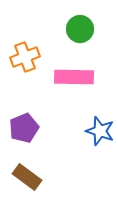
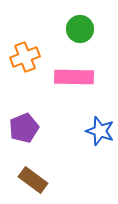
brown rectangle: moved 6 px right, 3 px down
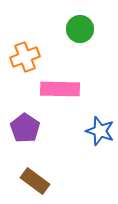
pink rectangle: moved 14 px left, 12 px down
purple pentagon: moved 1 px right; rotated 16 degrees counterclockwise
brown rectangle: moved 2 px right, 1 px down
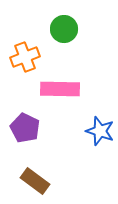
green circle: moved 16 px left
purple pentagon: rotated 8 degrees counterclockwise
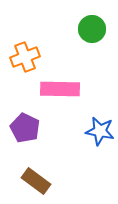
green circle: moved 28 px right
blue star: rotated 8 degrees counterclockwise
brown rectangle: moved 1 px right
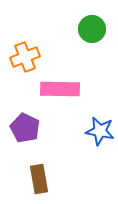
brown rectangle: moved 3 px right, 2 px up; rotated 44 degrees clockwise
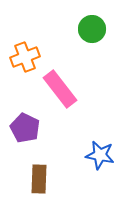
pink rectangle: rotated 51 degrees clockwise
blue star: moved 24 px down
brown rectangle: rotated 12 degrees clockwise
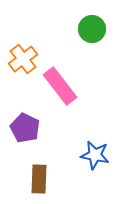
orange cross: moved 2 px left, 2 px down; rotated 16 degrees counterclockwise
pink rectangle: moved 3 px up
blue star: moved 5 px left
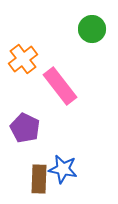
blue star: moved 32 px left, 14 px down
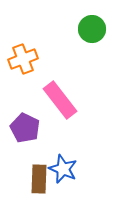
orange cross: rotated 16 degrees clockwise
pink rectangle: moved 14 px down
blue star: rotated 12 degrees clockwise
